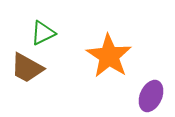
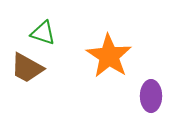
green triangle: rotated 44 degrees clockwise
purple ellipse: rotated 24 degrees counterclockwise
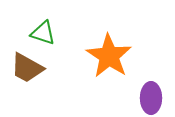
purple ellipse: moved 2 px down
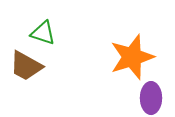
orange star: moved 23 px right, 1 px down; rotated 21 degrees clockwise
brown trapezoid: moved 1 px left, 2 px up
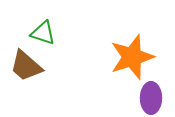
brown trapezoid: rotated 12 degrees clockwise
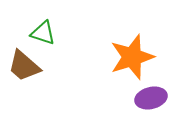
brown trapezoid: moved 2 px left
purple ellipse: rotated 76 degrees clockwise
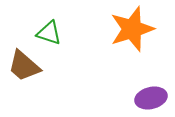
green triangle: moved 6 px right
orange star: moved 28 px up
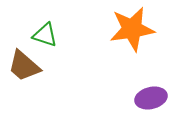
orange star: rotated 9 degrees clockwise
green triangle: moved 4 px left, 2 px down
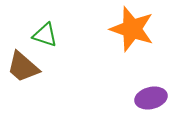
orange star: rotated 27 degrees clockwise
brown trapezoid: moved 1 px left, 1 px down
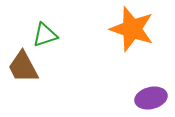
green triangle: rotated 36 degrees counterclockwise
brown trapezoid: rotated 21 degrees clockwise
